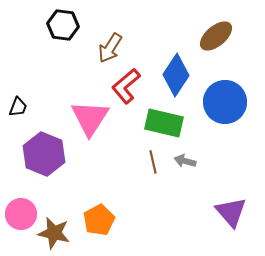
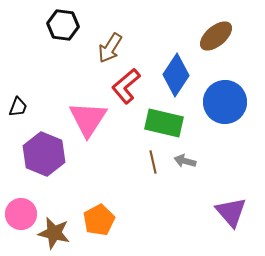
pink triangle: moved 2 px left, 1 px down
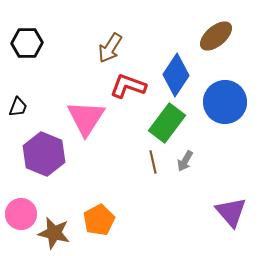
black hexagon: moved 36 px left, 18 px down; rotated 8 degrees counterclockwise
red L-shape: moved 2 px right; rotated 60 degrees clockwise
pink triangle: moved 2 px left, 1 px up
green rectangle: moved 3 px right; rotated 66 degrees counterclockwise
gray arrow: rotated 75 degrees counterclockwise
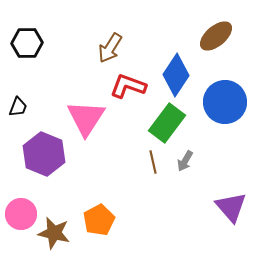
purple triangle: moved 5 px up
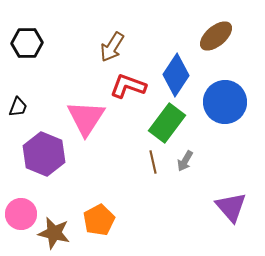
brown arrow: moved 2 px right, 1 px up
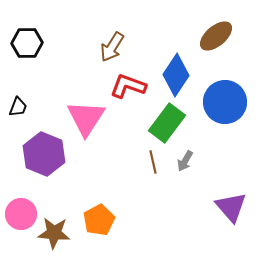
brown star: rotated 8 degrees counterclockwise
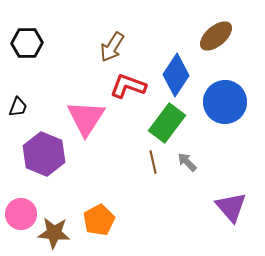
gray arrow: moved 2 px right, 1 px down; rotated 105 degrees clockwise
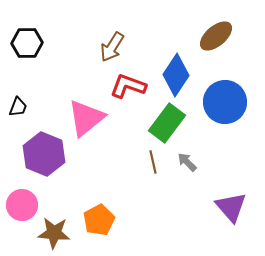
pink triangle: rotated 18 degrees clockwise
pink circle: moved 1 px right, 9 px up
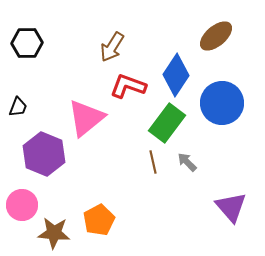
blue circle: moved 3 px left, 1 px down
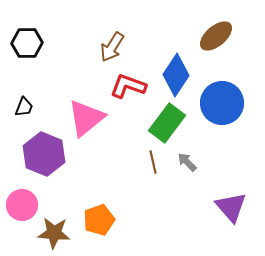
black trapezoid: moved 6 px right
orange pentagon: rotated 8 degrees clockwise
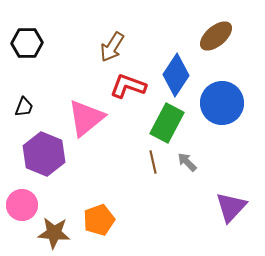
green rectangle: rotated 9 degrees counterclockwise
purple triangle: rotated 24 degrees clockwise
